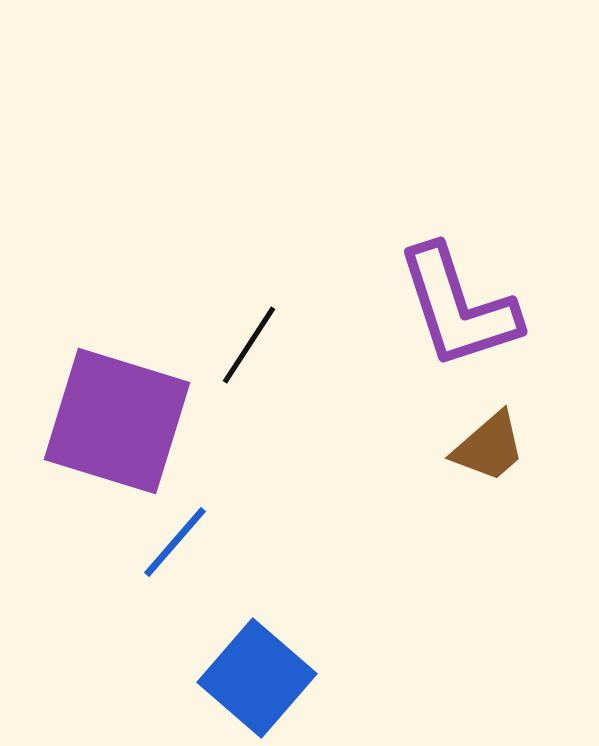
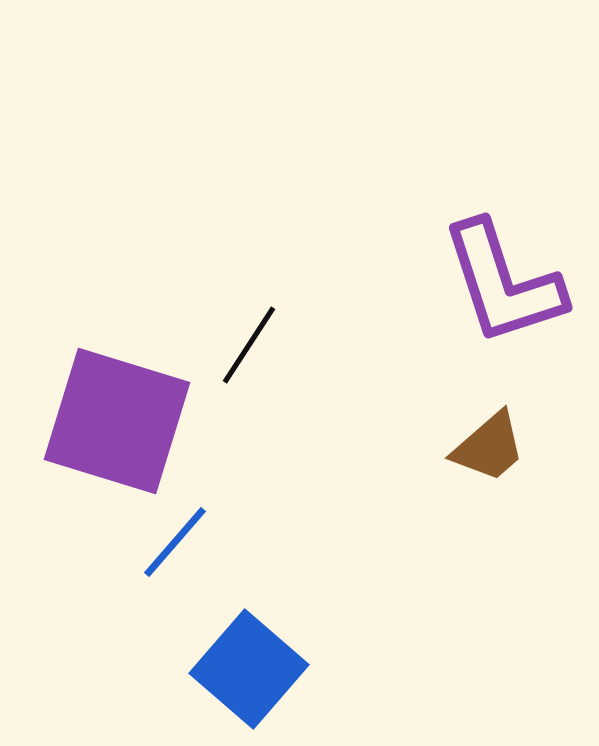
purple L-shape: moved 45 px right, 24 px up
blue square: moved 8 px left, 9 px up
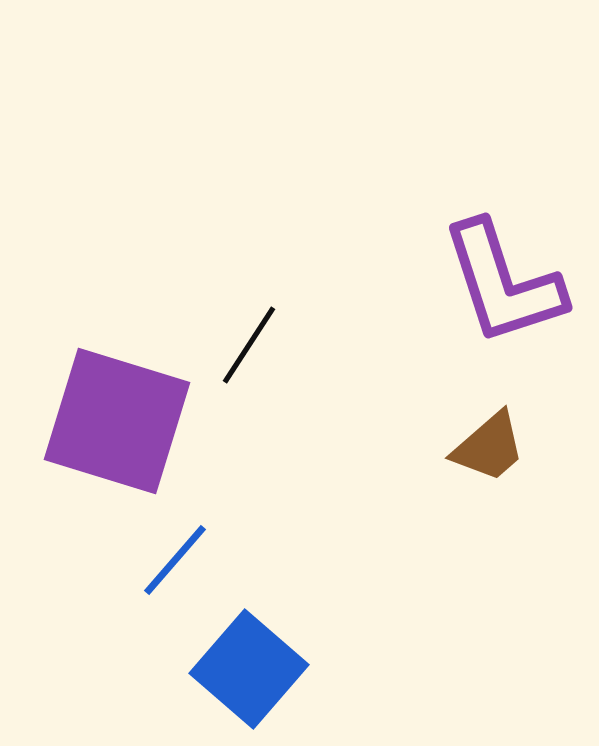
blue line: moved 18 px down
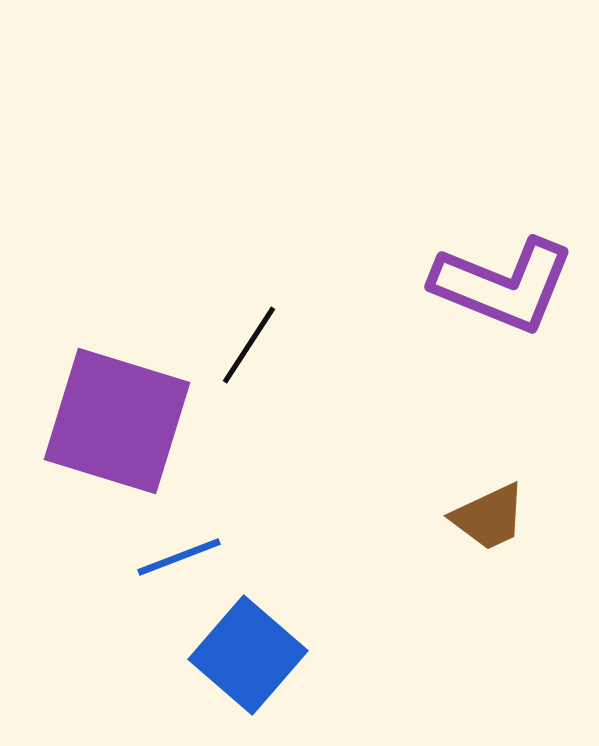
purple L-shape: moved 2 px down; rotated 50 degrees counterclockwise
brown trapezoid: moved 70 px down; rotated 16 degrees clockwise
blue line: moved 4 px right, 3 px up; rotated 28 degrees clockwise
blue square: moved 1 px left, 14 px up
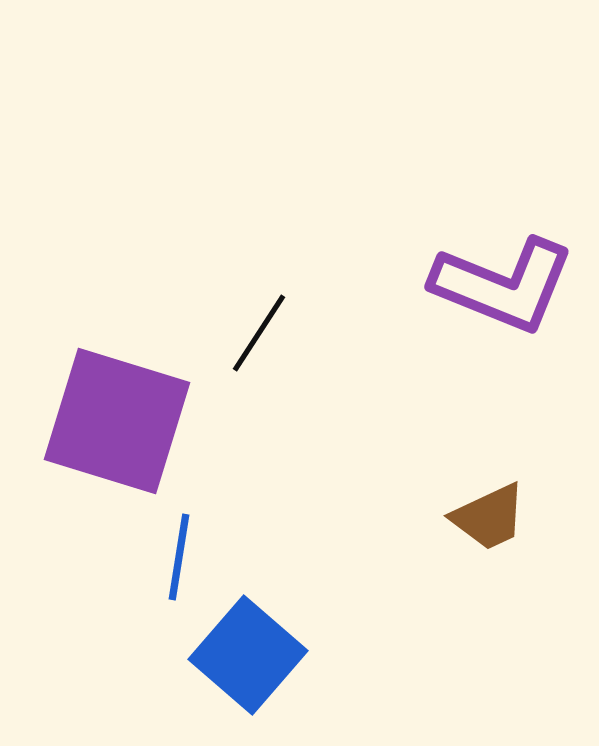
black line: moved 10 px right, 12 px up
blue line: rotated 60 degrees counterclockwise
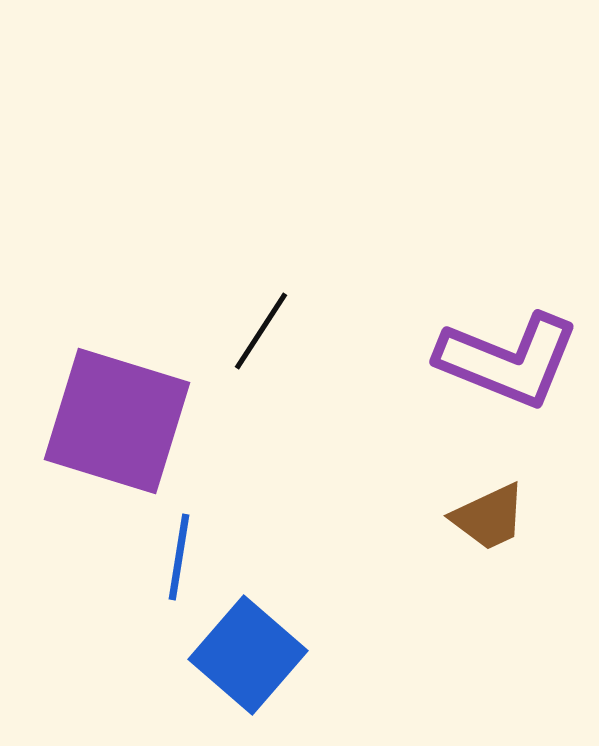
purple L-shape: moved 5 px right, 75 px down
black line: moved 2 px right, 2 px up
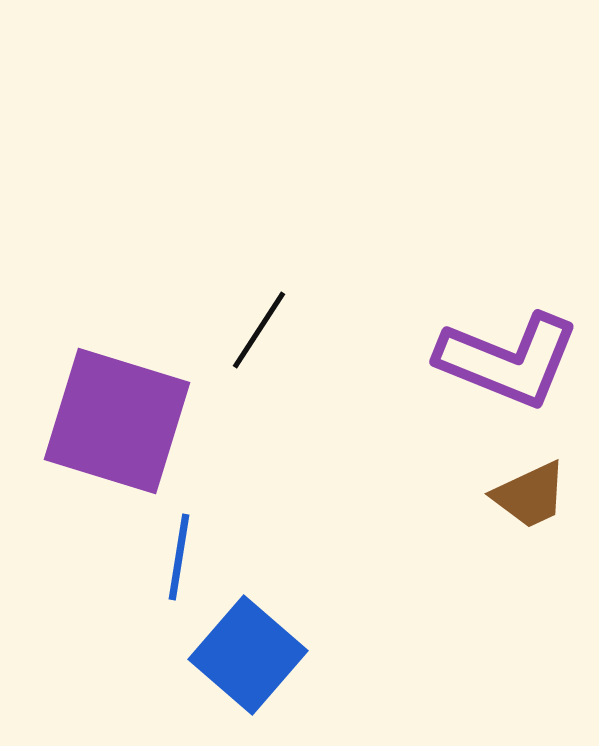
black line: moved 2 px left, 1 px up
brown trapezoid: moved 41 px right, 22 px up
